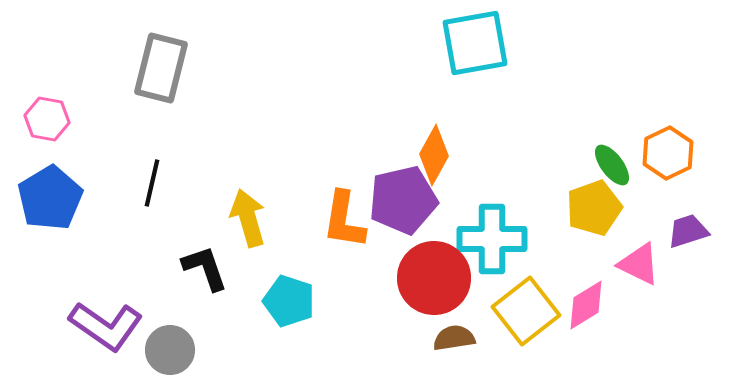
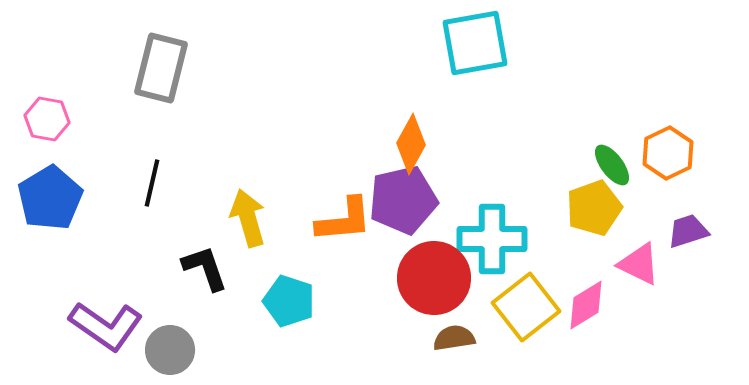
orange diamond: moved 23 px left, 11 px up
orange L-shape: rotated 104 degrees counterclockwise
yellow square: moved 4 px up
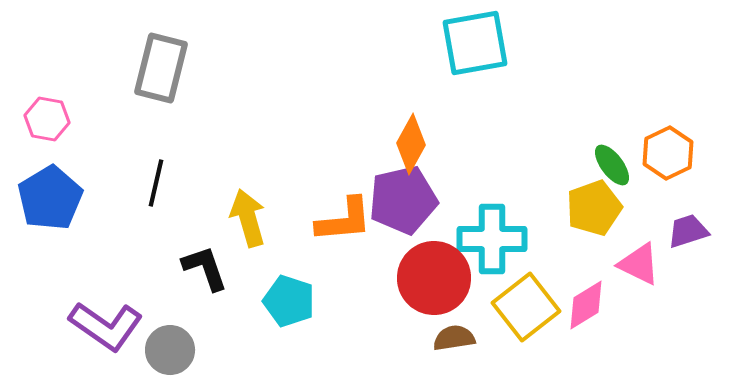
black line: moved 4 px right
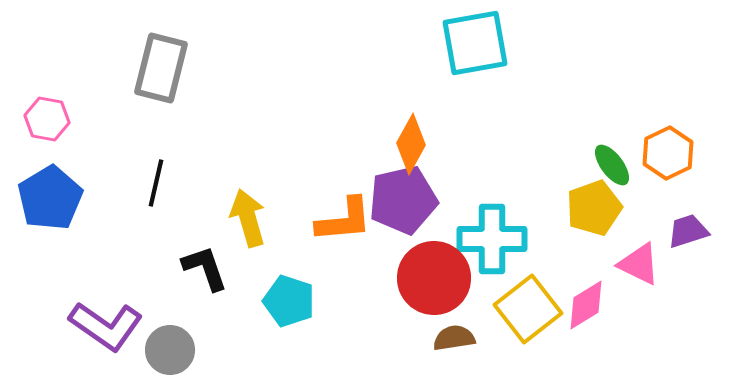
yellow square: moved 2 px right, 2 px down
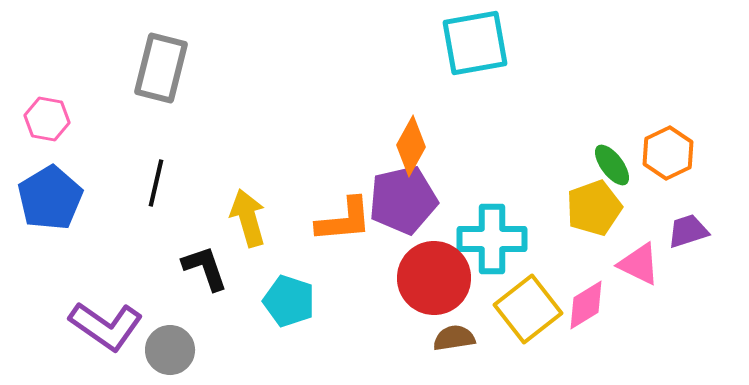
orange diamond: moved 2 px down
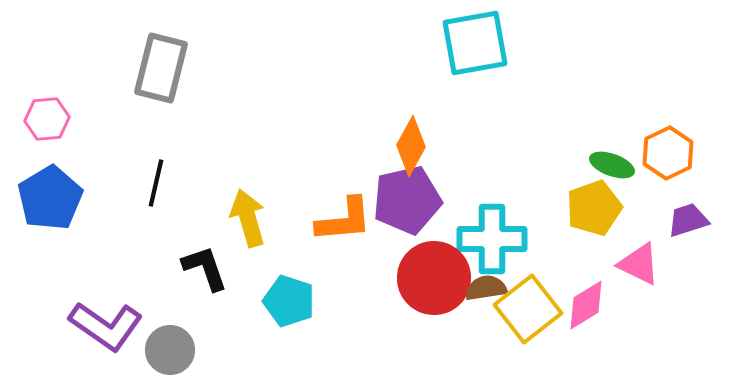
pink hexagon: rotated 15 degrees counterclockwise
green ellipse: rotated 33 degrees counterclockwise
purple pentagon: moved 4 px right
purple trapezoid: moved 11 px up
brown semicircle: moved 32 px right, 50 px up
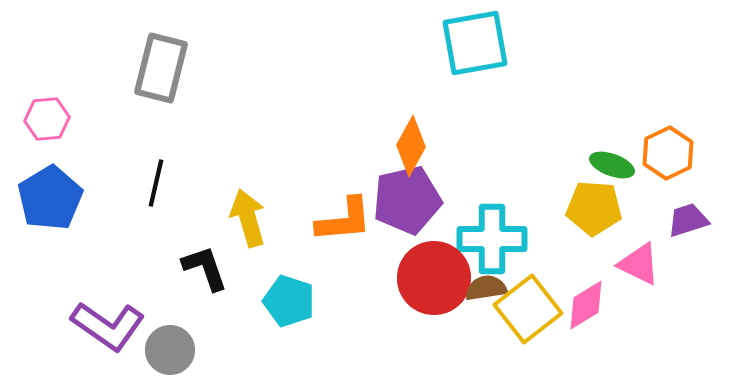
yellow pentagon: rotated 24 degrees clockwise
purple L-shape: moved 2 px right
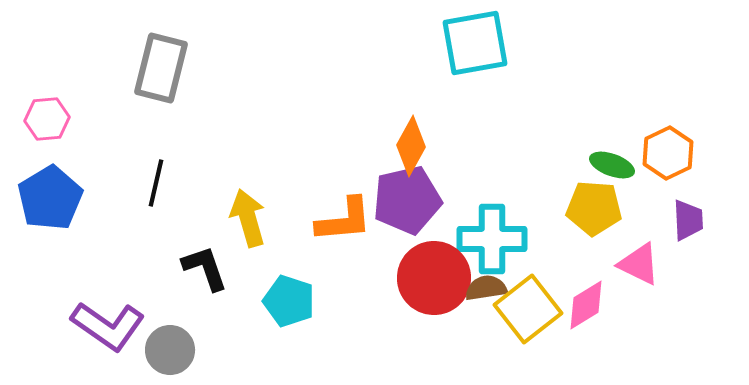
purple trapezoid: rotated 105 degrees clockwise
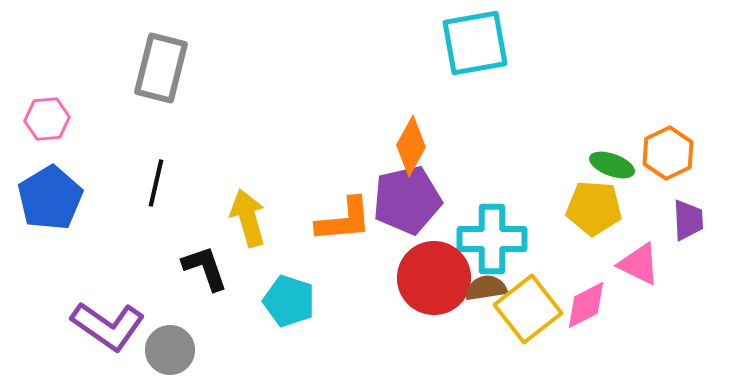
pink diamond: rotated 4 degrees clockwise
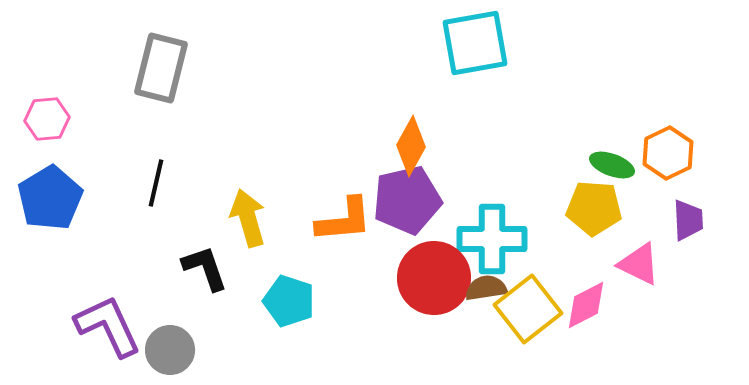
purple L-shape: rotated 150 degrees counterclockwise
